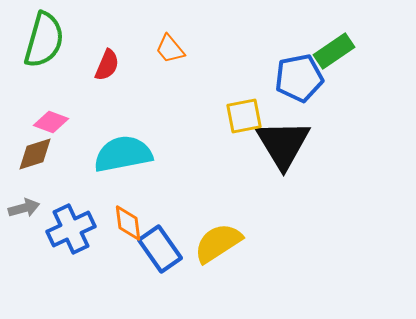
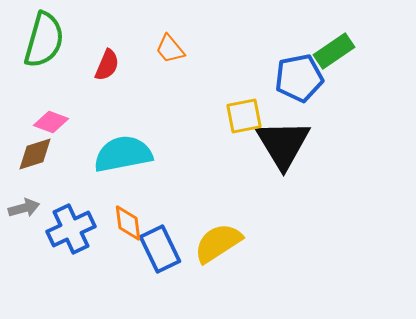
blue rectangle: rotated 9 degrees clockwise
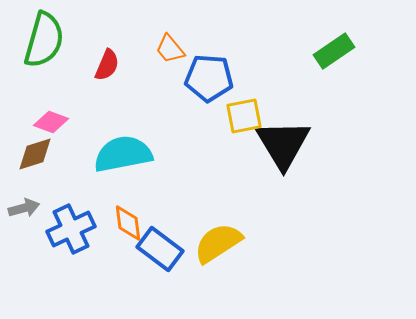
blue pentagon: moved 90 px left; rotated 15 degrees clockwise
blue rectangle: rotated 27 degrees counterclockwise
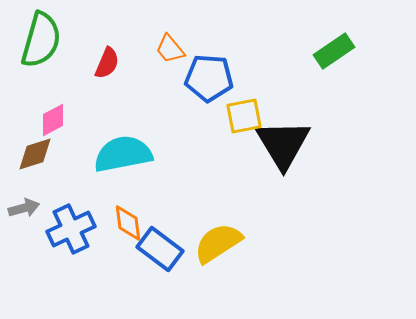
green semicircle: moved 3 px left
red semicircle: moved 2 px up
pink diamond: moved 2 px right, 2 px up; rotated 48 degrees counterclockwise
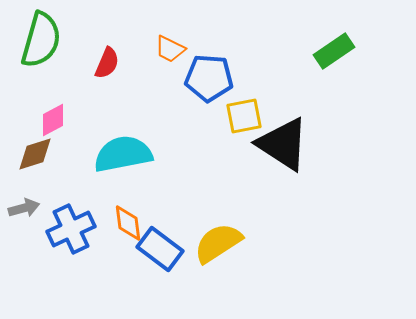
orange trapezoid: rotated 24 degrees counterclockwise
black triangle: rotated 26 degrees counterclockwise
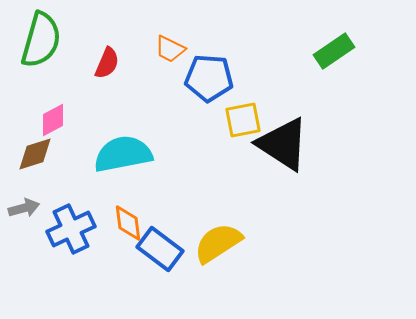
yellow square: moved 1 px left, 4 px down
